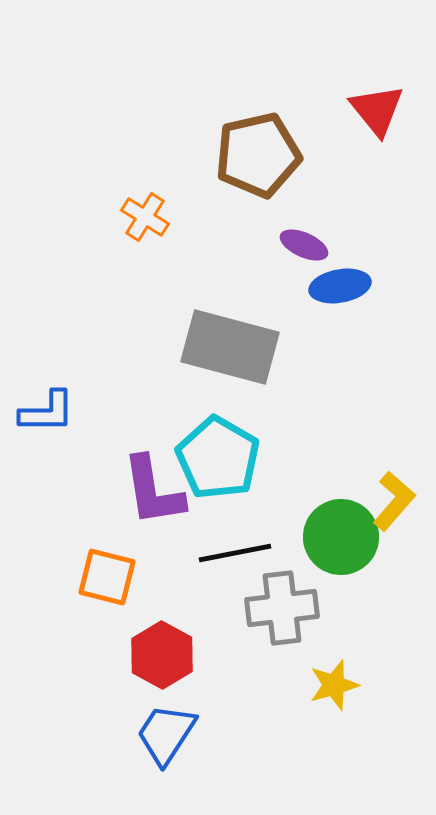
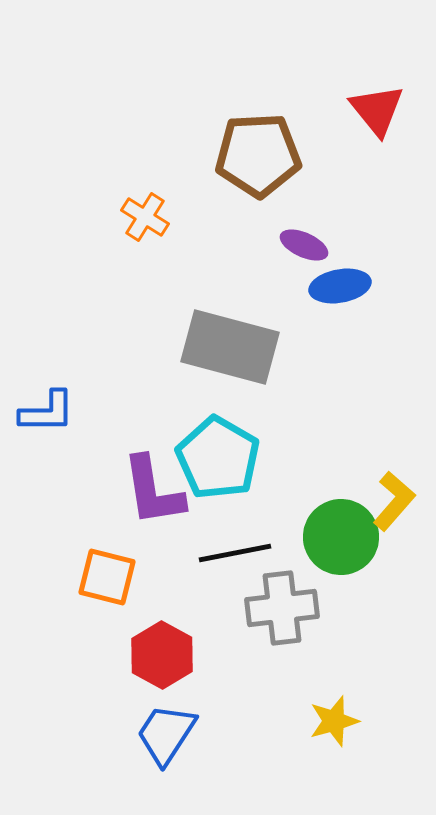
brown pentagon: rotated 10 degrees clockwise
yellow star: moved 36 px down
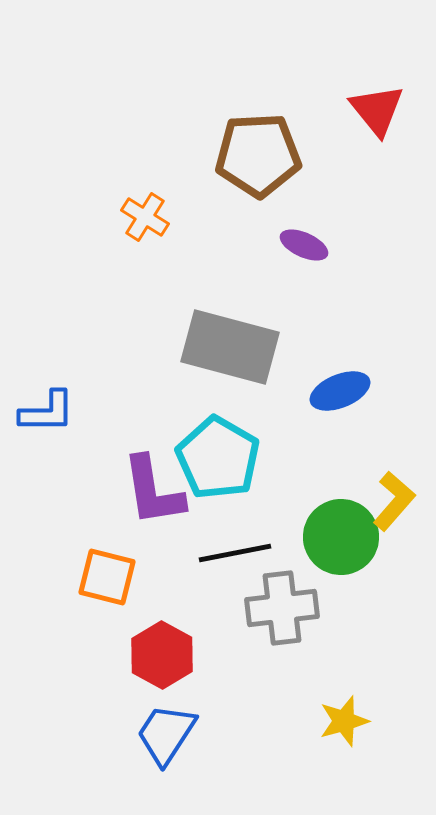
blue ellipse: moved 105 px down; rotated 12 degrees counterclockwise
yellow star: moved 10 px right
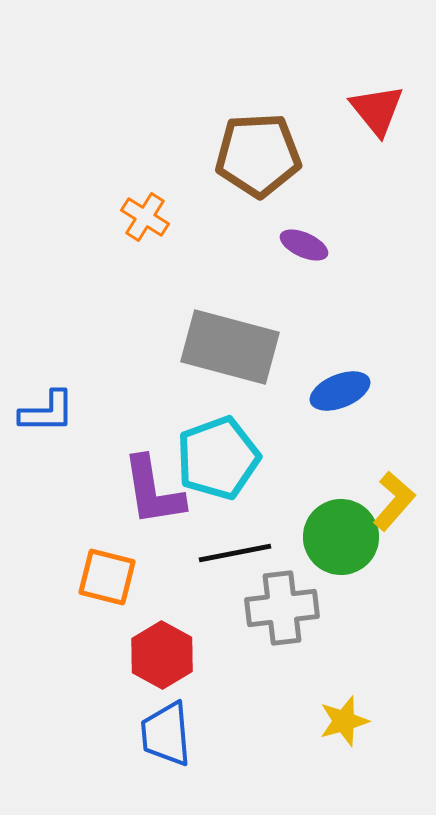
cyan pentagon: rotated 22 degrees clockwise
blue trapezoid: rotated 38 degrees counterclockwise
